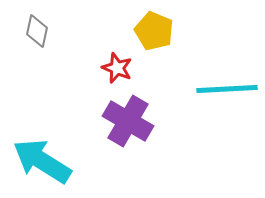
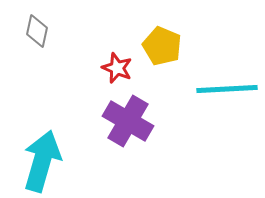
yellow pentagon: moved 8 px right, 15 px down
cyan arrow: rotated 74 degrees clockwise
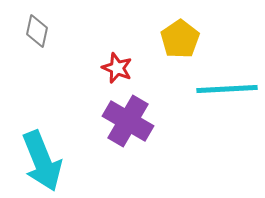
yellow pentagon: moved 18 px right, 7 px up; rotated 15 degrees clockwise
cyan arrow: rotated 142 degrees clockwise
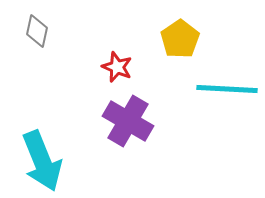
red star: moved 1 px up
cyan line: rotated 6 degrees clockwise
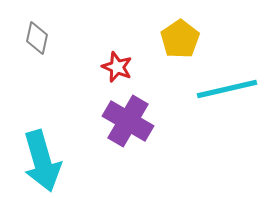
gray diamond: moved 7 px down
cyan line: rotated 16 degrees counterclockwise
cyan arrow: rotated 6 degrees clockwise
